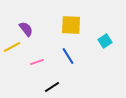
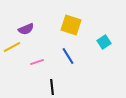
yellow square: rotated 15 degrees clockwise
purple semicircle: rotated 105 degrees clockwise
cyan square: moved 1 px left, 1 px down
black line: rotated 63 degrees counterclockwise
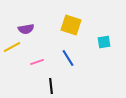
purple semicircle: rotated 14 degrees clockwise
cyan square: rotated 24 degrees clockwise
blue line: moved 2 px down
black line: moved 1 px left, 1 px up
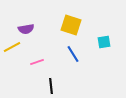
blue line: moved 5 px right, 4 px up
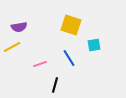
purple semicircle: moved 7 px left, 2 px up
cyan square: moved 10 px left, 3 px down
blue line: moved 4 px left, 4 px down
pink line: moved 3 px right, 2 px down
black line: moved 4 px right, 1 px up; rotated 21 degrees clockwise
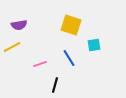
purple semicircle: moved 2 px up
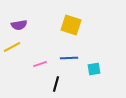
cyan square: moved 24 px down
blue line: rotated 60 degrees counterclockwise
black line: moved 1 px right, 1 px up
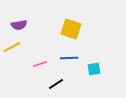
yellow square: moved 4 px down
black line: rotated 42 degrees clockwise
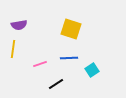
yellow line: moved 1 px right, 2 px down; rotated 54 degrees counterclockwise
cyan square: moved 2 px left, 1 px down; rotated 24 degrees counterclockwise
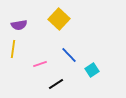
yellow square: moved 12 px left, 10 px up; rotated 25 degrees clockwise
blue line: moved 3 px up; rotated 48 degrees clockwise
